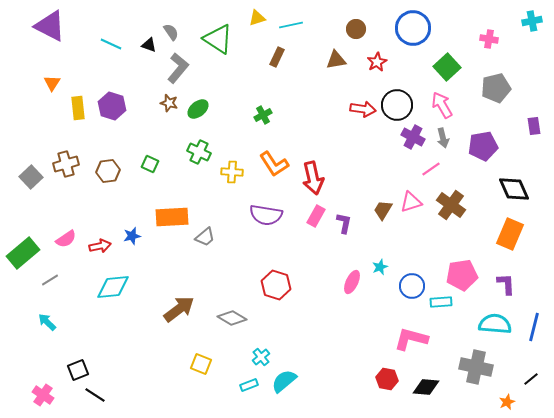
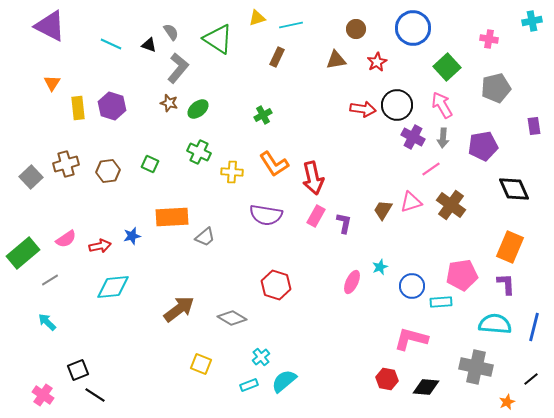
gray arrow at (443, 138): rotated 18 degrees clockwise
orange rectangle at (510, 234): moved 13 px down
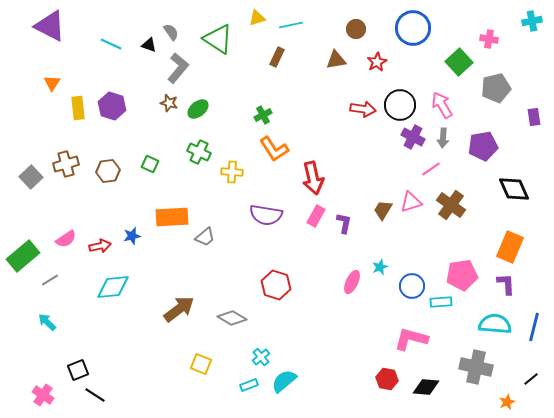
green square at (447, 67): moved 12 px right, 5 px up
black circle at (397, 105): moved 3 px right
purple rectangle at (534, 126): moved 9 px up
orange L-shape at (274, 164): moved 15 px up
green rectangle at (23, 253): moved 3 px down
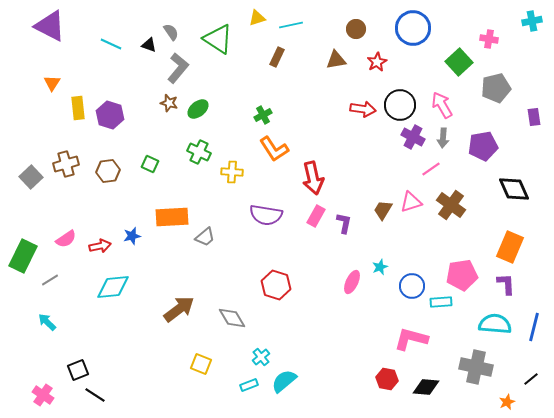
purple hexagon at (112, 106): moved 2 px left, 9 px down
green rectangle at (23, 256): rotated 24 degrees counterclockwise
gray diamond at (232, 318): rotated 28 degrees clockwise
